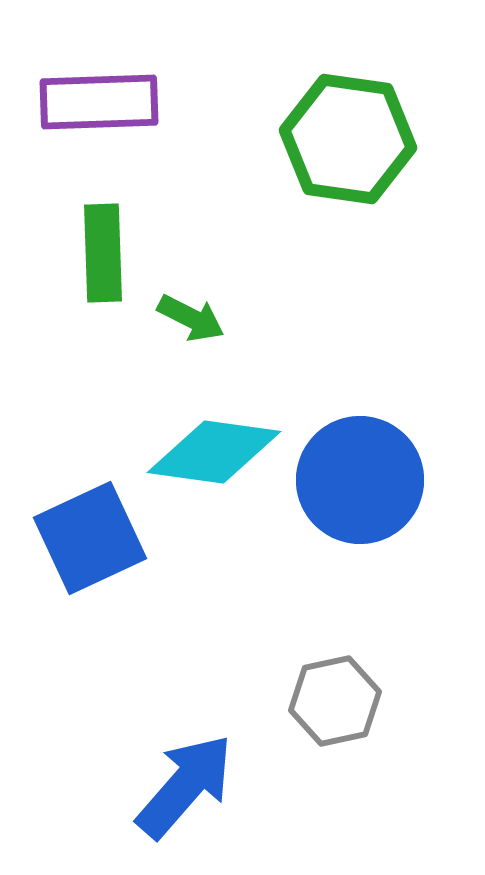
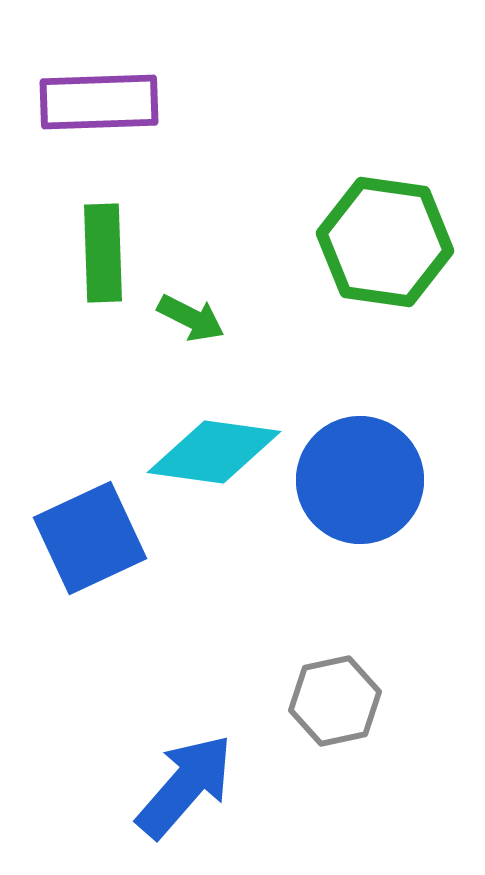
green hexagon: moved 37 px right, 103 px down
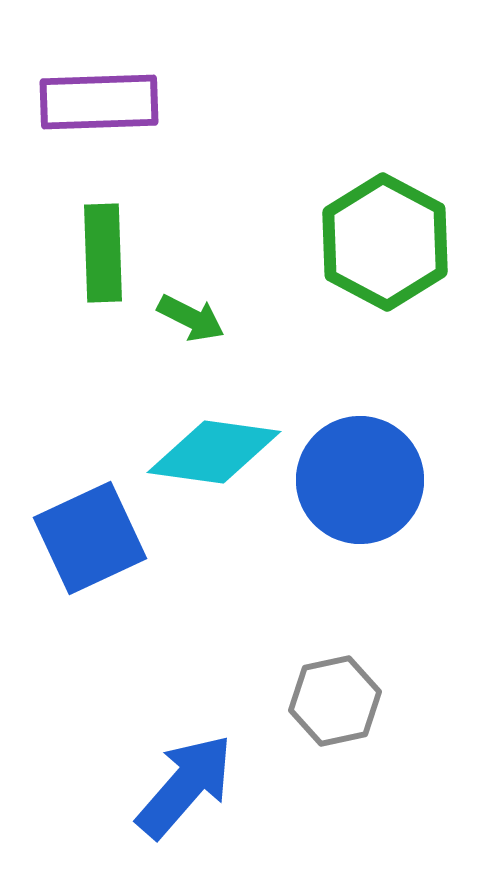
green hexagon: rotated 20 degrees clockwise
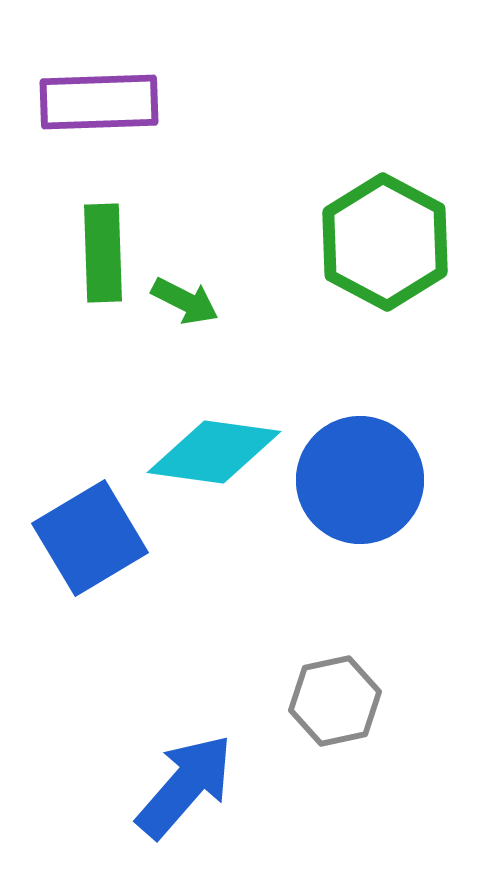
green arrow: moved 6 px left, 17 px up
blue square: rotated 6 degrees counterclockwise
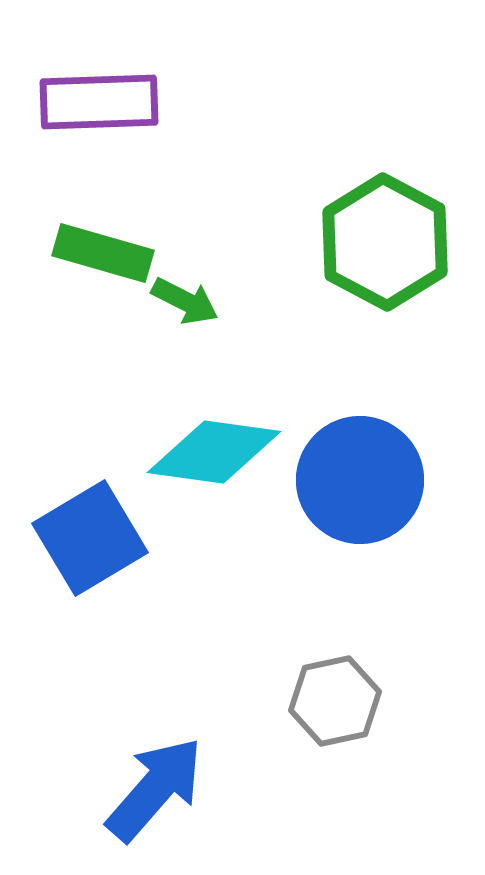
green rectangle: rotated 72 degrees counterclockwise
blue arrow: moved 30 px left, 3 px down
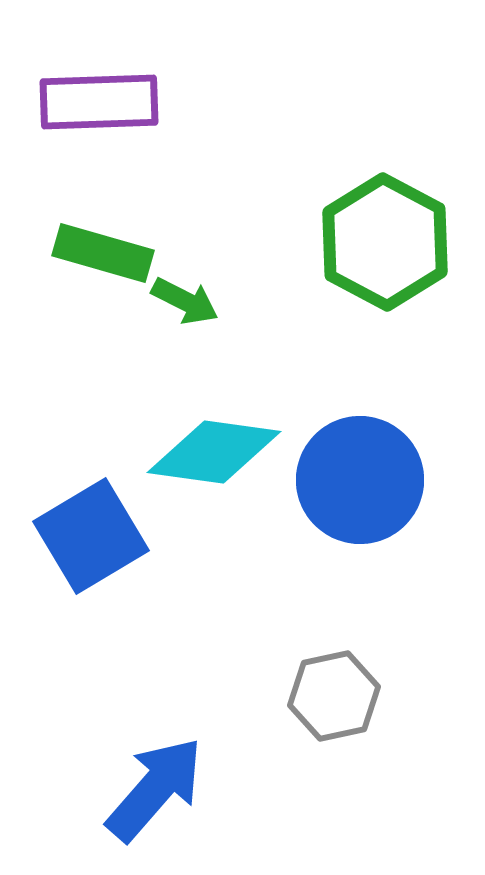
blue square: moved 1 px right, 2 px up
gray hexagon: moved 1 px left, 5 px up
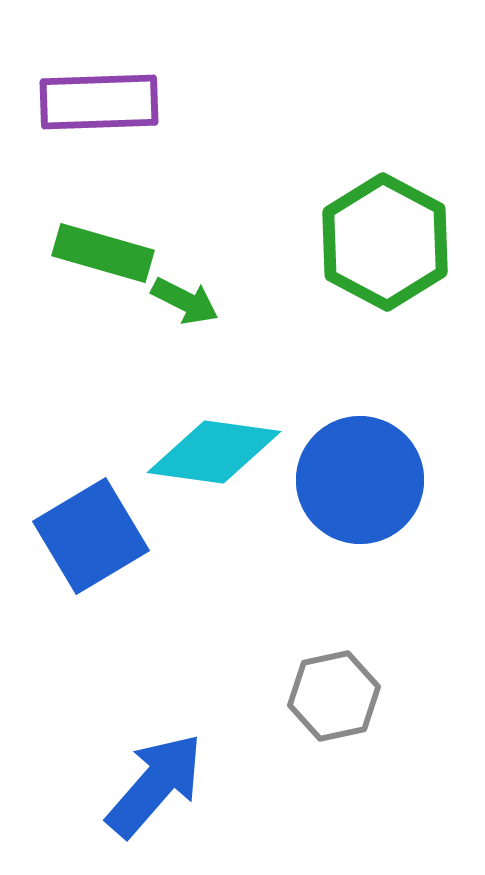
blue arrow: moved 4 px up
